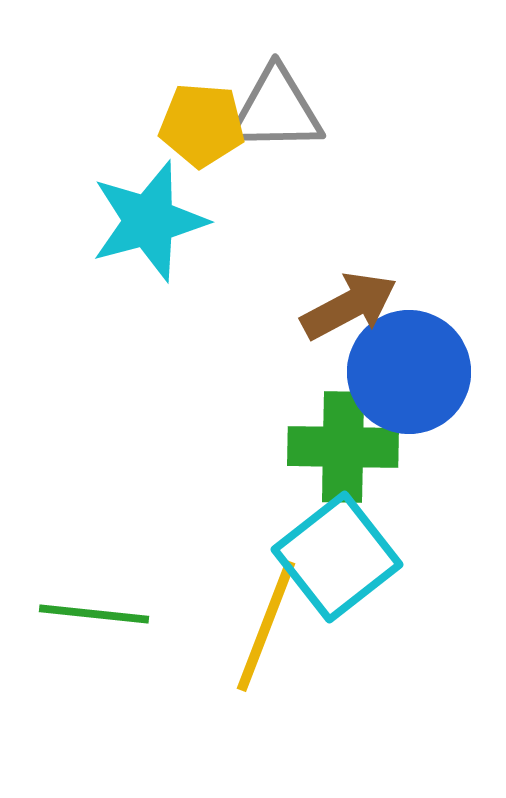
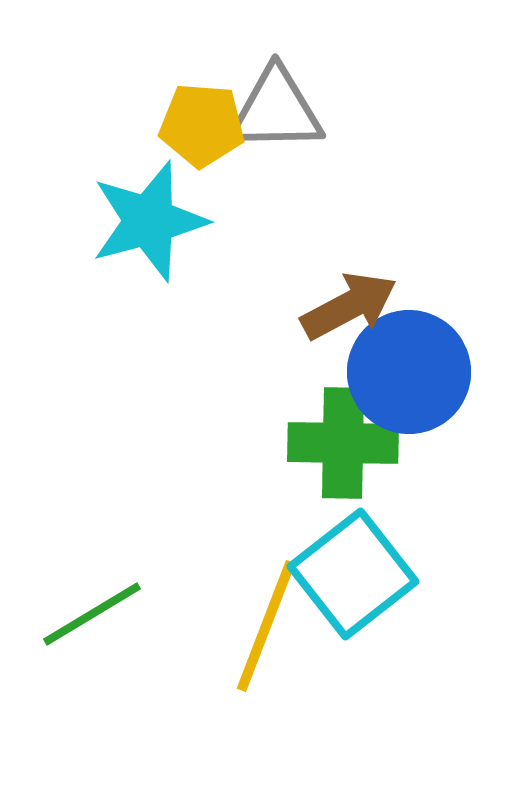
green cross: moved 4 px up
cyan square: moved 16 px right, 17 px down
green line: moved 2 px left; rotated 37 degrees counterclockwise
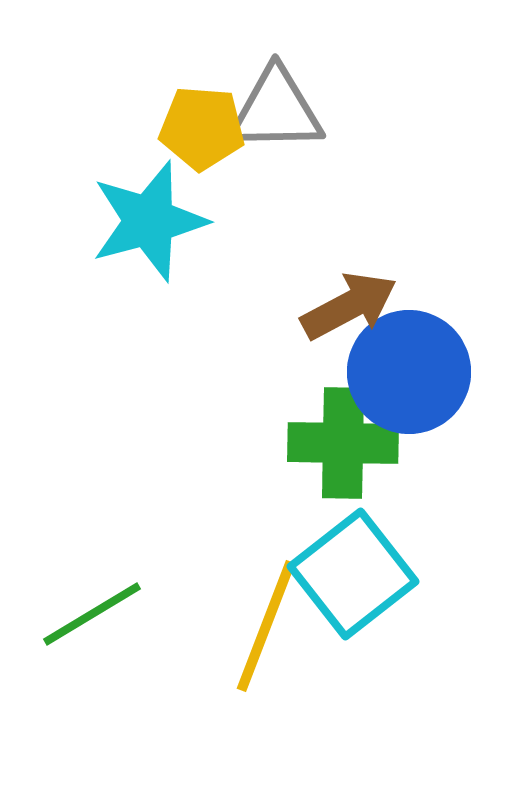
yellow pentagon: moved 3 px down
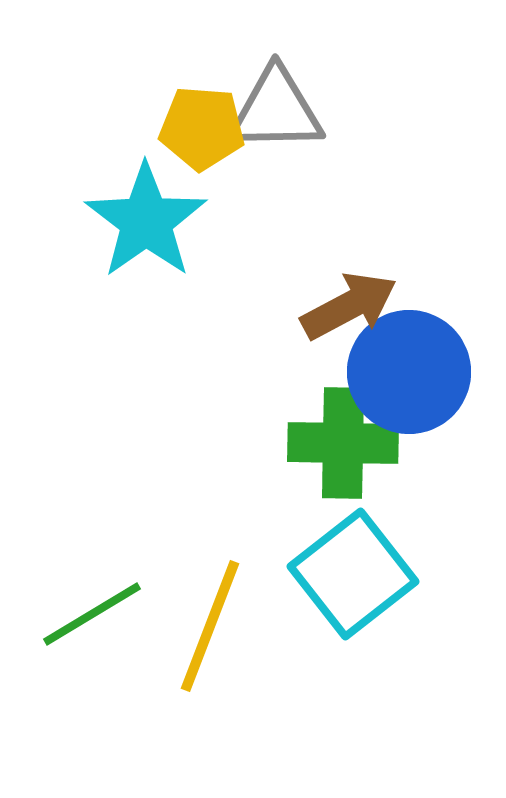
cyan star: moved 3 px left; rotated 20 degrees counterclockwise
yellow line: moved 56 px left
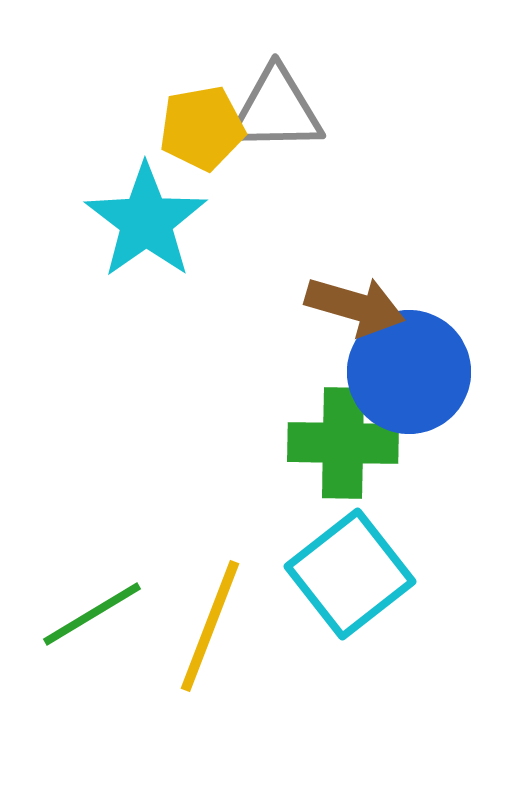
yellow pentagon: rotated 14 degrees counterclockwise
brown arrow: moved 6 px right; rotated 44 degrees clockwise
cyan square: moved 3 px left
